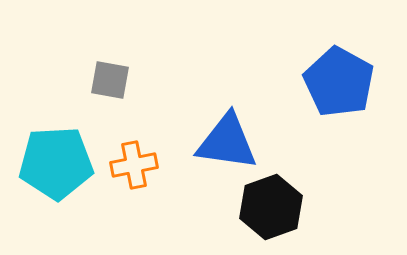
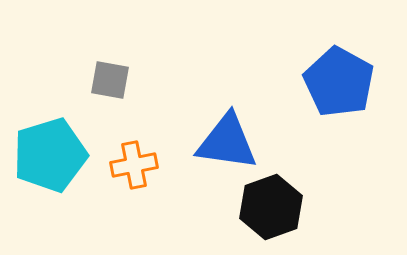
cyan pentagon: moved 6 px left, 8 px up; rotated 14 degrees counterclockwise
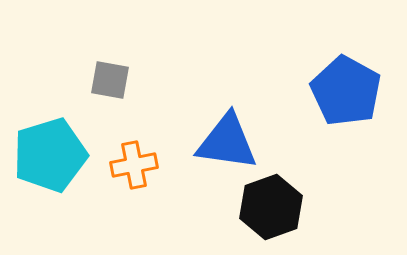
blue pentagon: moved 7 px right, 9 px down
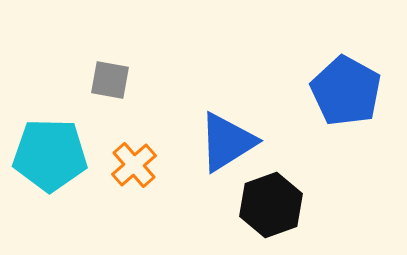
blue triangle: rotated 40 degrees counterclockwise
cyan pentagon: rotated 18 degrees clockwise
orange cross: rotated 30 degrees counterclockwise
black hexagon: moved 2 px up
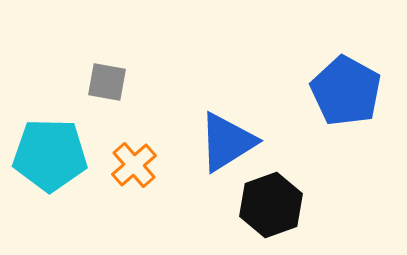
gray square: moved 3 px left, 2 px down
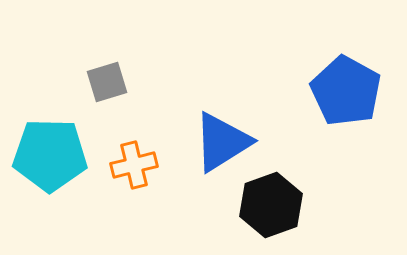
gray square: rotated 27 degrees counterclockwise
blue triangle: moved 5 px left
orange cross: rotated 27 degrees clockwise
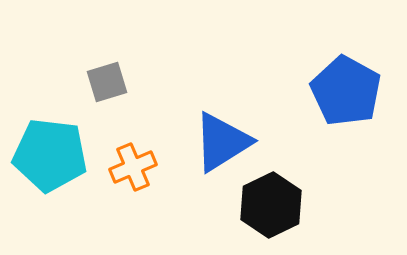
cyan pentagon: rotated 6 degrees clockwise
orange cross: moved 1 px left, 2 px down; rotated 9 degrees counterclockwise
black hexagon: rotated 6 degrees counterclockwise
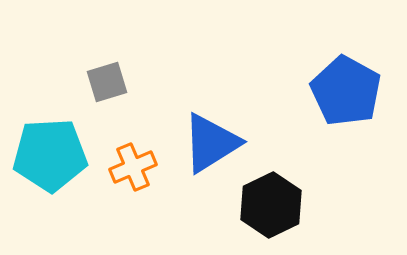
blue triangle: moved 11 px left, 1 px down
cyan pentagon: rotated 10 degrees counterclockwise
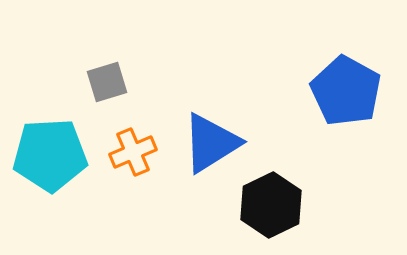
orange cross: moved 15 px up
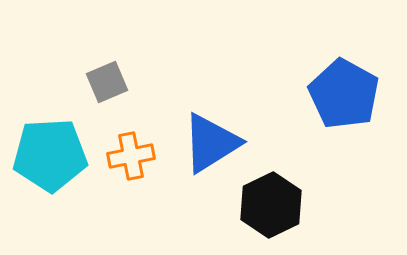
gray square: rotated 6 degrees counterclockwise
blue pentagon: moved 2 px left, 3 px down
orange cross: moved 2 px left, 4 px down; rotated 12 degrees clockwise
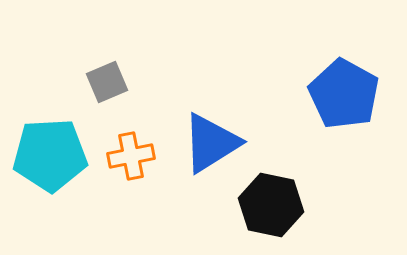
black hexagon: rotated 22 degrees counterclockwise
